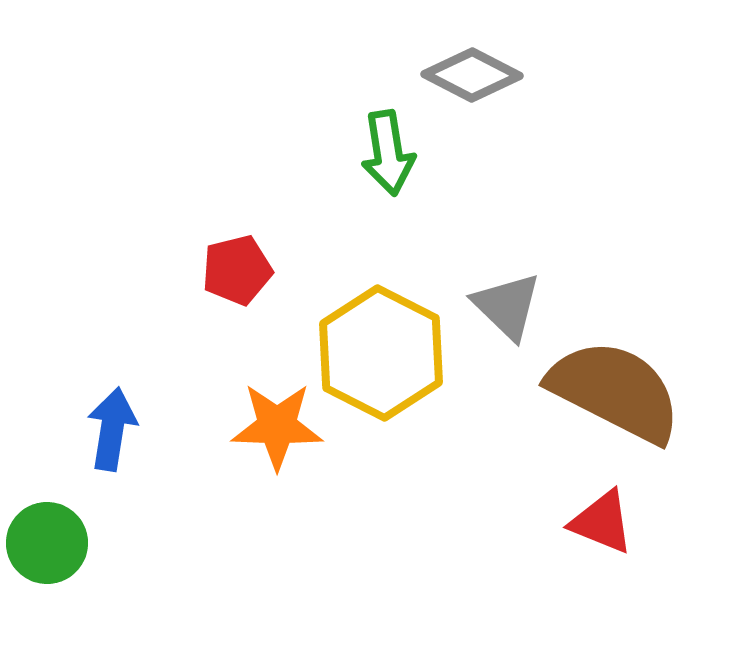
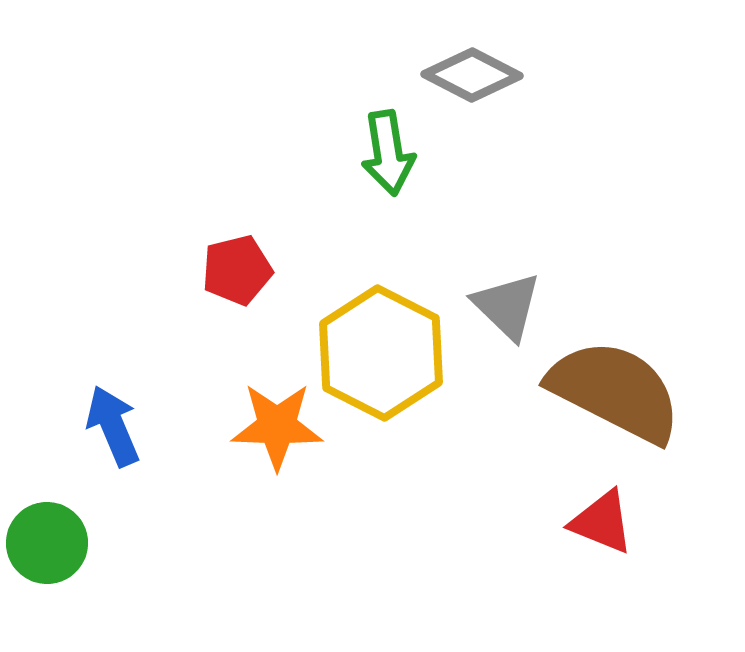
blue arrow: moved 1 px right, 3 px up; rotated 32 degrees counterclockwise
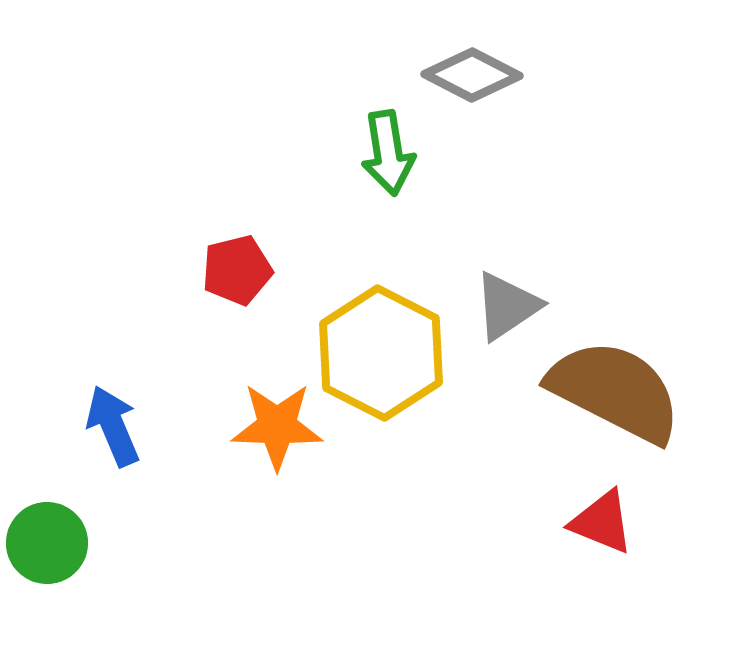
gray triangle: rotated 42 degrees clockwise
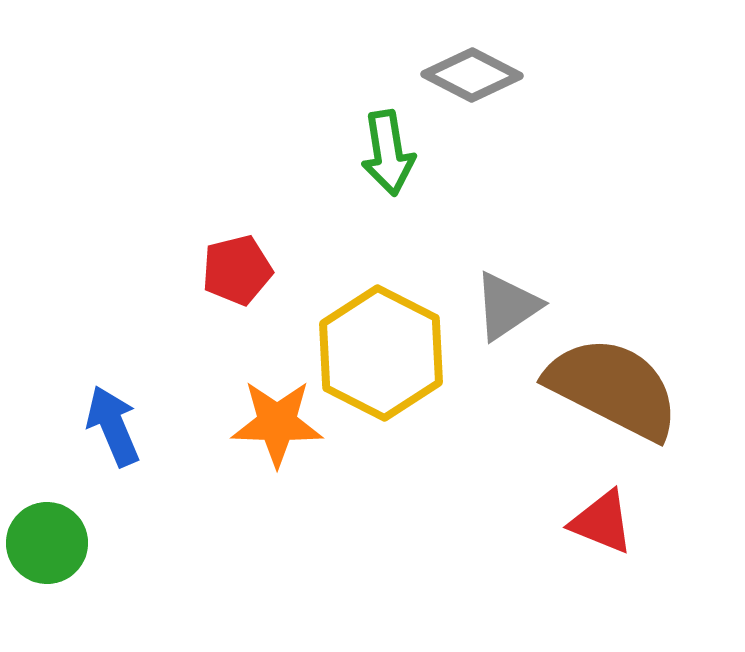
brown semicircle: moved 2 px left, 3 px up
orange star: moved 3 px up
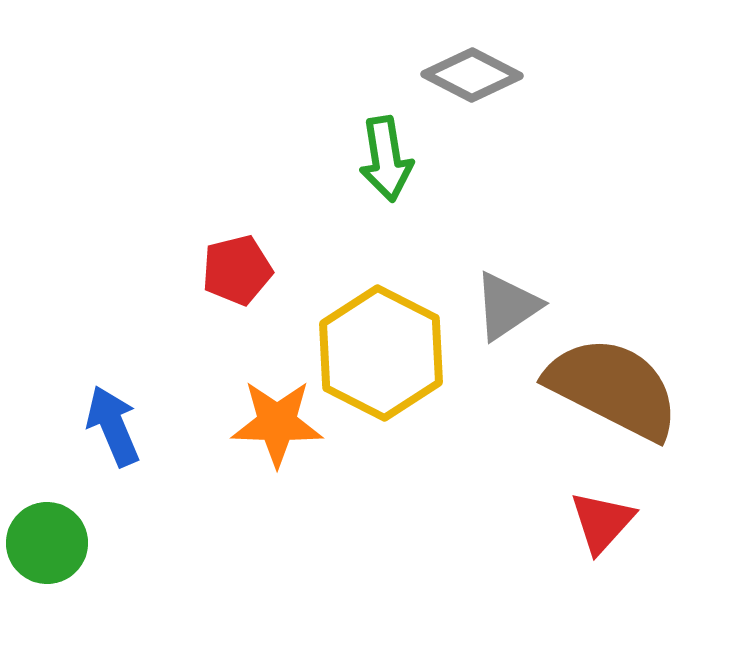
green arrow: moved 2 px left, 6 px down
red triangle: rotated 50 degrees clockwise
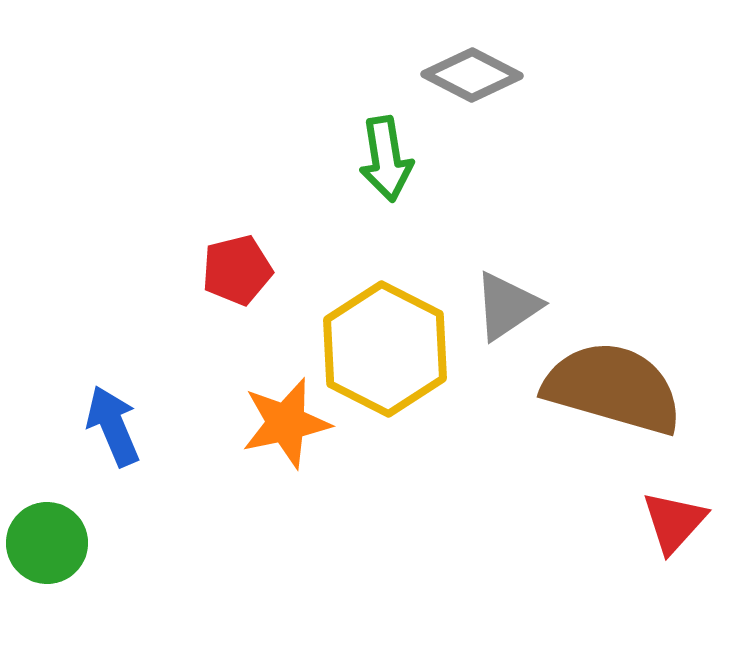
yellow hexagon: moved 4 px right, 4 px up
brown semicircle: rotated 11 degrees counterclockwise
orange star: moved 9 px right; rotated 14 degrees counterclockwise
red triangle: moved 72 px right
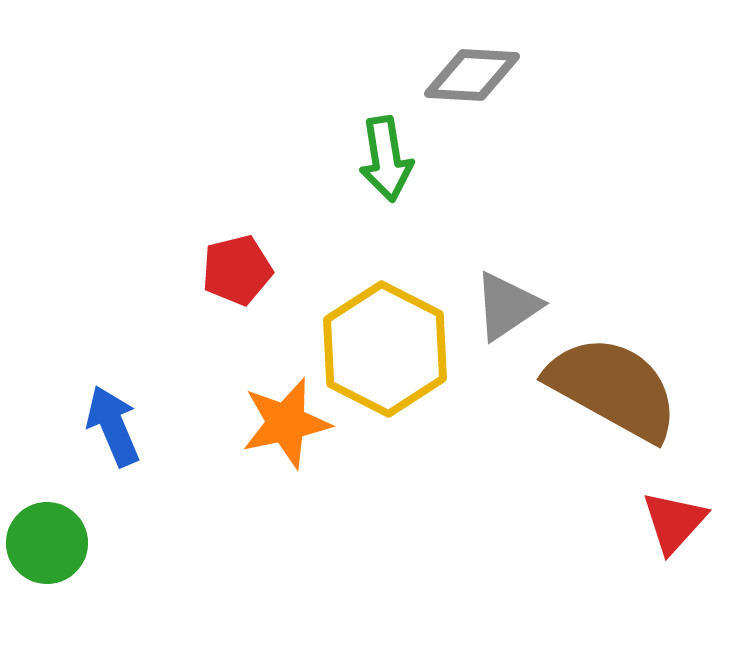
gray diamond: rotated 24 degrees counterclockwise
brown semicircle: rotated 13 degrees clockwise
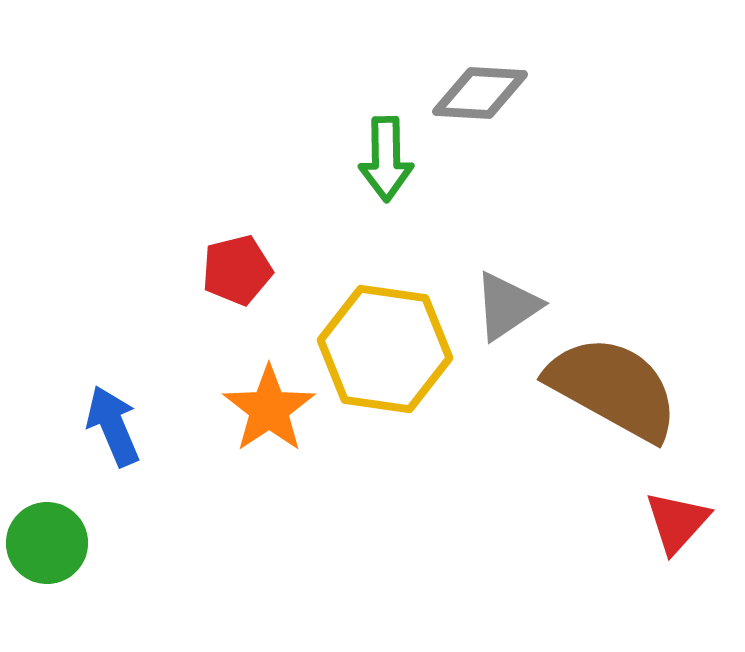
gray diamond: moved 8 px right, 18 px down
green arrow: rotated 8 degrees clockwise
yellow hexagon: rotated 19 degrees counterclockwise
orange star: moved 17 px left, 14 px up; rotated 22 degrees counterclockwise
red triangle: moved 3 px right
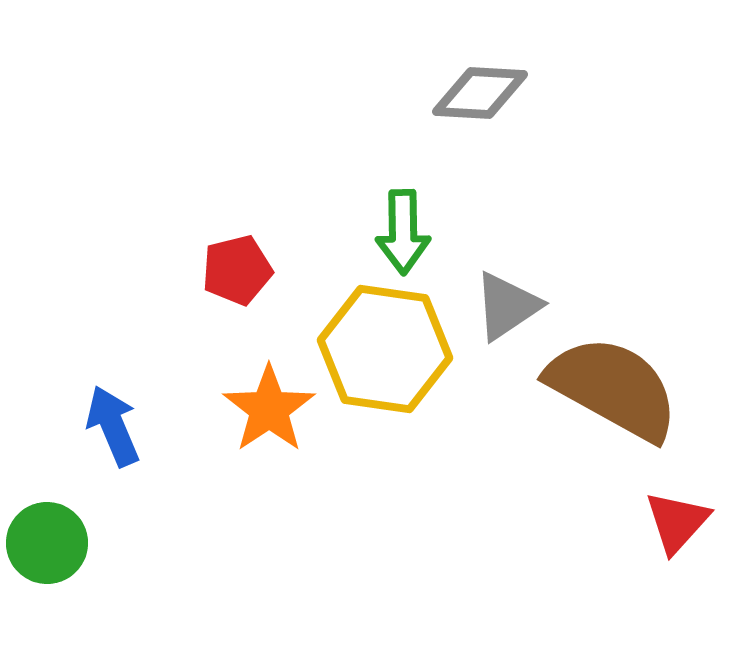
green arrow: moved 17 px right, 73 px down
